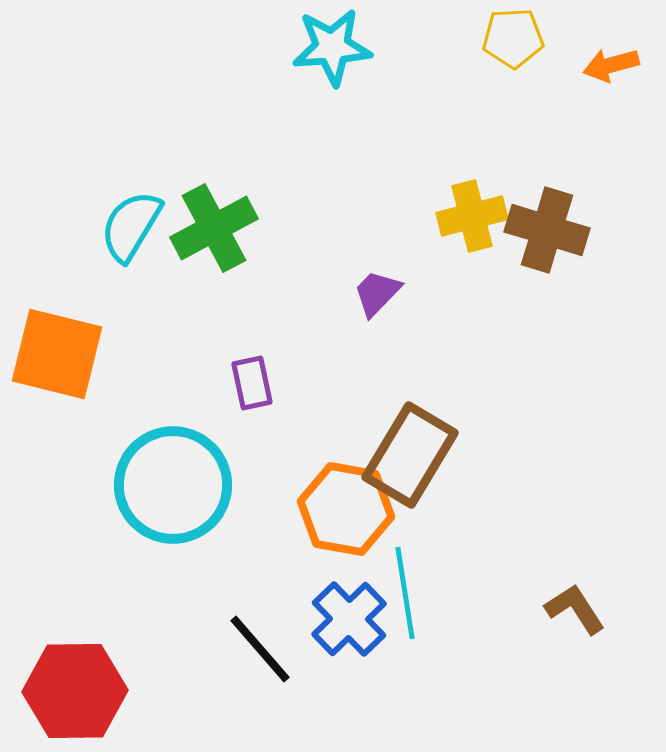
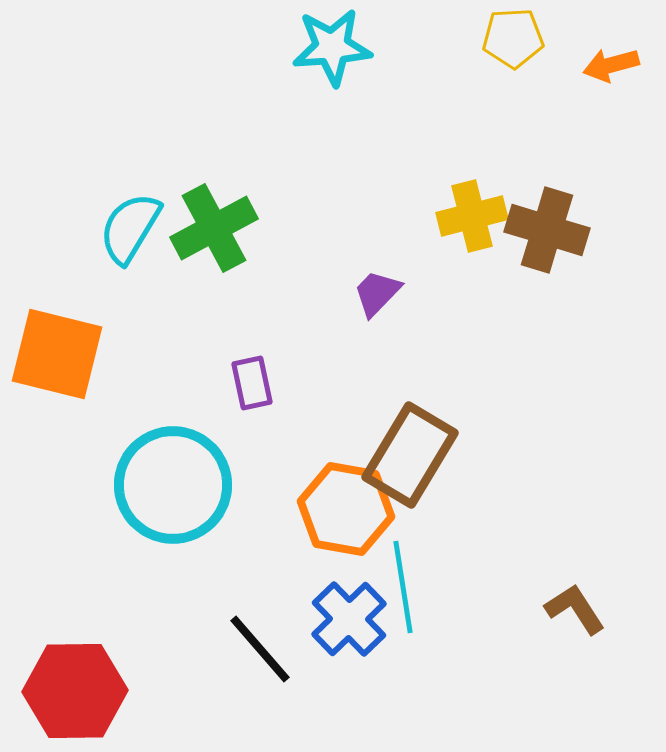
cyan semicircle: moved 1 px left, 2 px down
cyan line: moved 2 px left, 6 px up
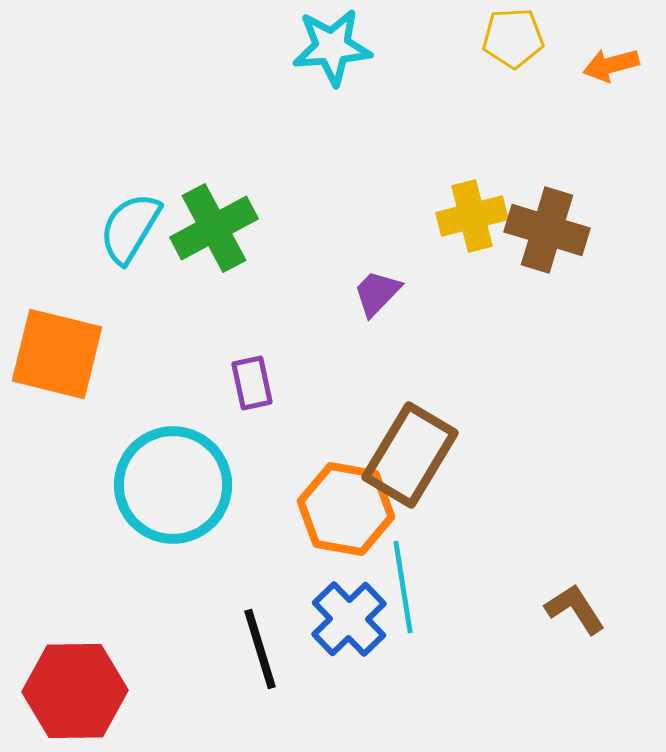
black line: rotated 24 degrees clockwise
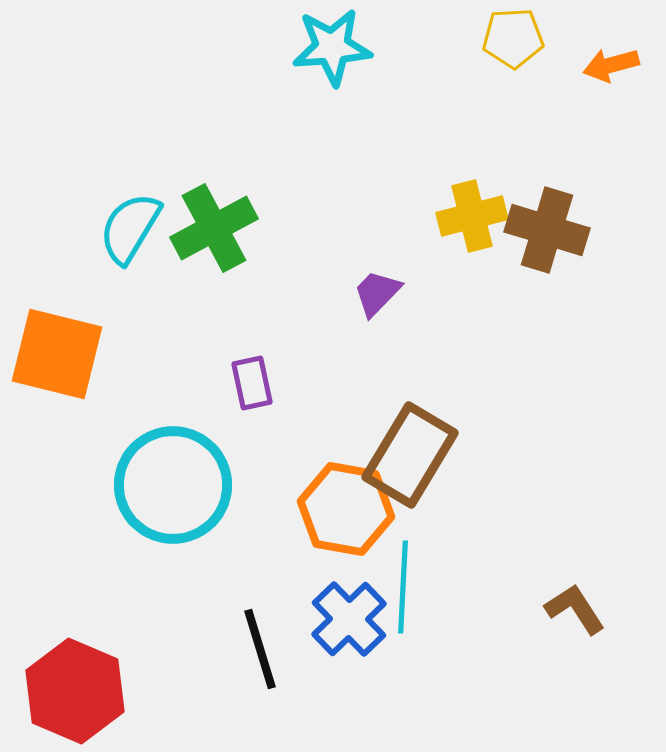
cyan line: rotated 12 degrees clockwise
red hexagon: rotated 24 degrees clockwise
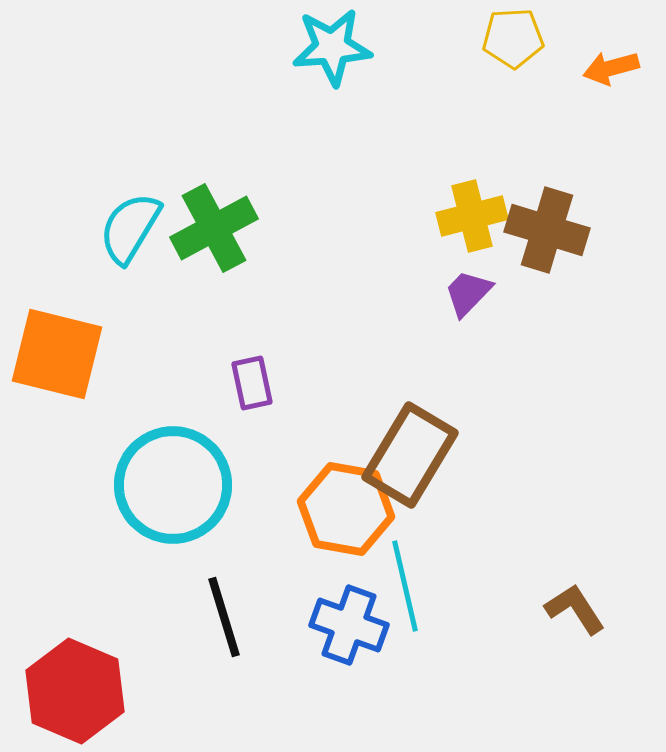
orange arrow: moved 3 px down
purple trapezoid: moved 91 px right
cyan line: moved 2 px right, 1 px up; rotated 16 degrees counterclockwise
blue cross: moved 6 px down; rotated 26 degrees counterclockwise
black line: moved 36 px left, 32 px up
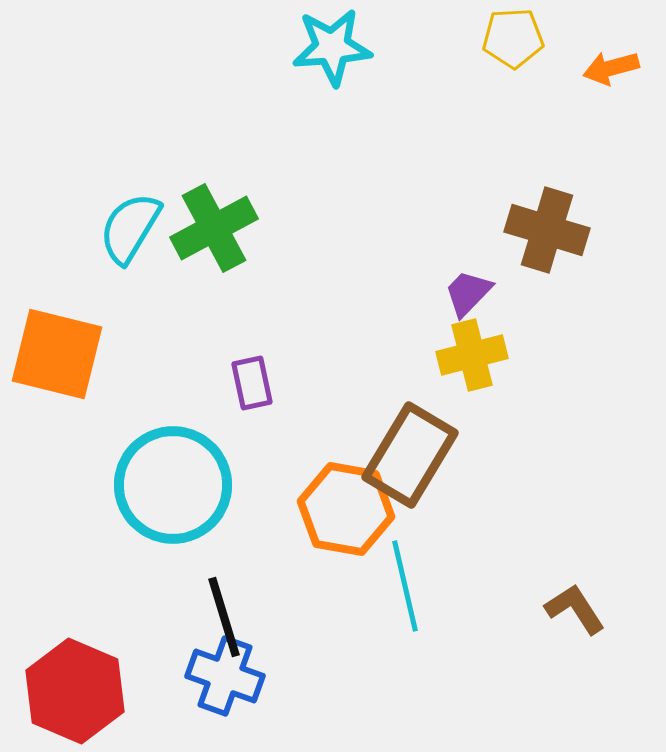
yellow cross: moved 139 px down
blue cross: moved 124 px left, 51 px down
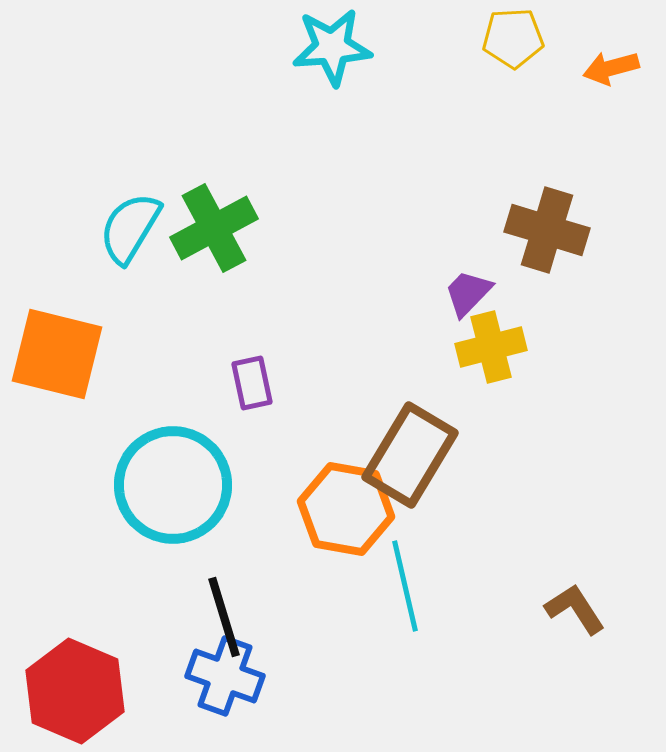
yellow cross: moved 19 px right, 8 px up
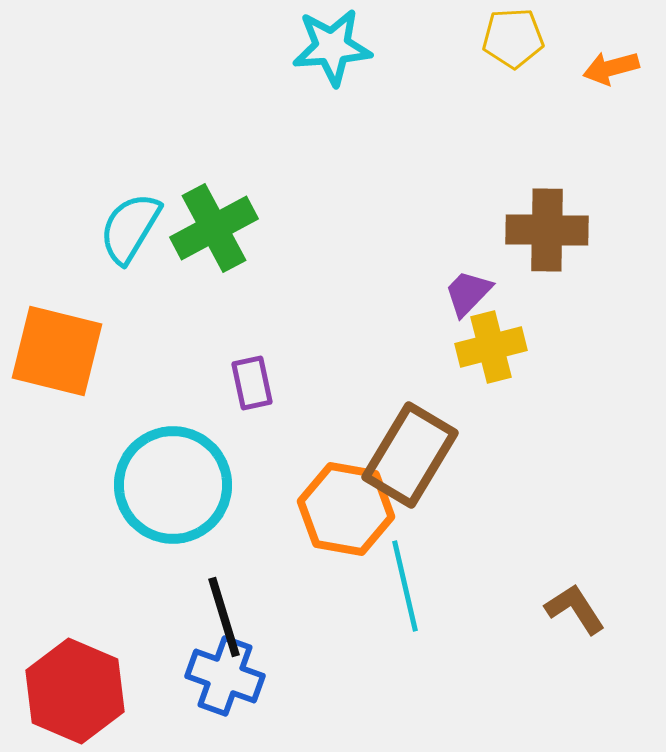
brown cross: rotated 16 degrees counterclockwise
orange square: moved 3 px up
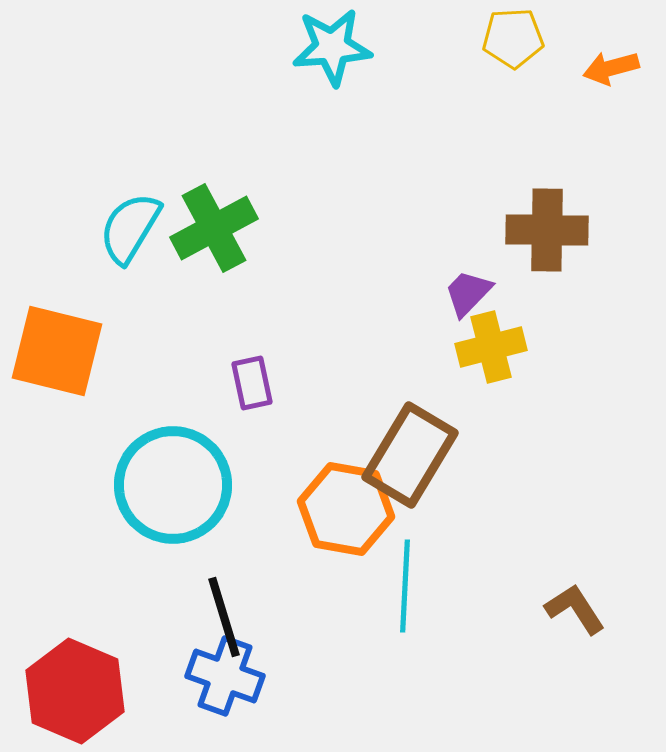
cyan line: rotated 16 degrees clockwise
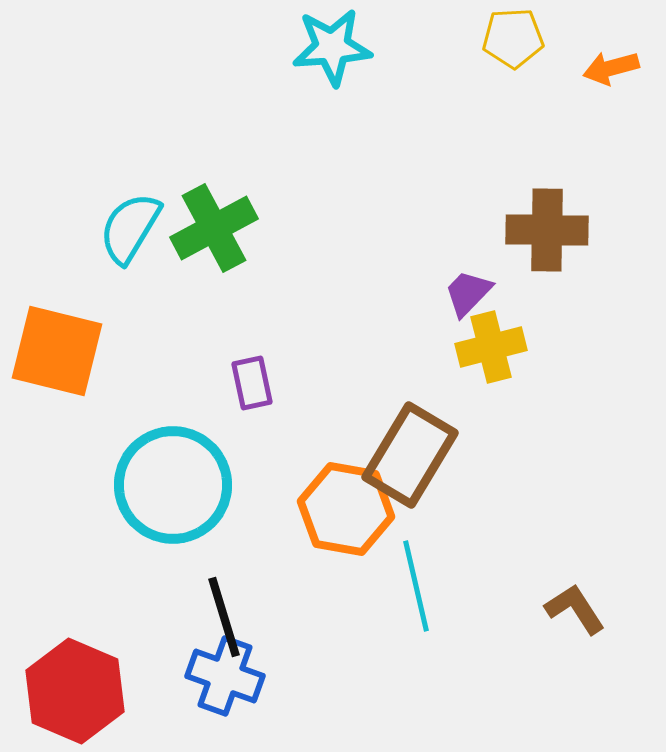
cyan line: moved 11 px right; rotated 16 degrees counterclockwise
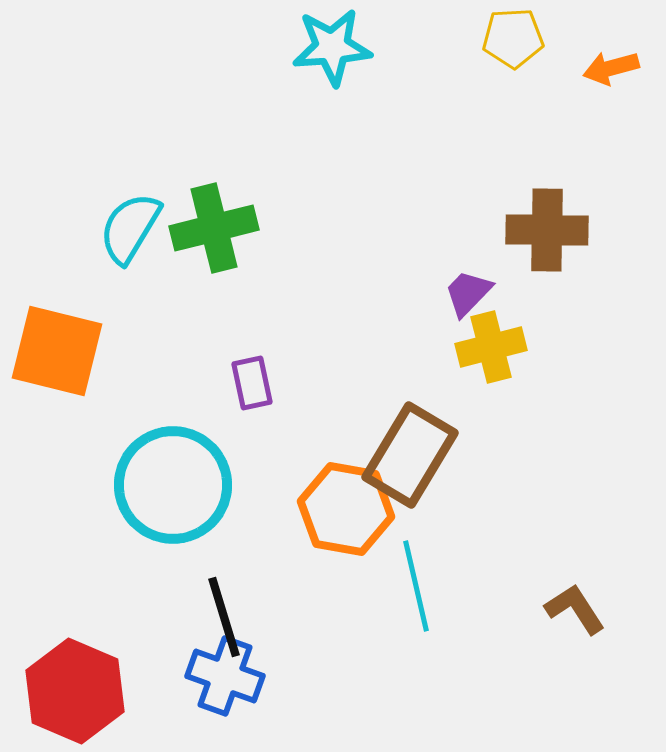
green cross: rotated 14 degrees clockwise
